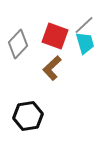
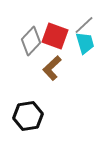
gray diamond: moved 13 px right, 3 px up
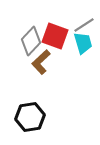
gray line: rotated 10 degrees clockwise
cyan trapezoid: moved 2 px left
brown L-shape: moved 11 px left, 6 px up
black hexagon: moved 2 px right, 1 px down
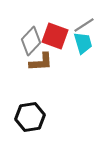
brown L-shape: rotated 140 degrees counterclockwise
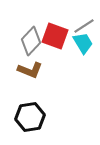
gray line: moved 1 px down
cyan trapezoid: rotated 15 degrees counterclockwise
brown L-shape: moved 11 px left, 8 px down; rotated 25 degrees clockwise
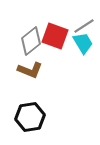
gray diamond: rotated 8 degrees clockwise
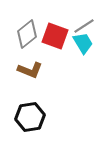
gray diamond: moved 4 px left, 7 px up
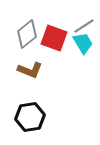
red square: moved 1 px left, 2 px down
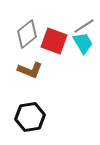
red square: moved 3 px down
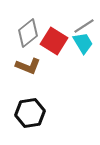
gray diamond: moved 1 px right, 1 px up
red square: rotated 12 degrees clockwise
brown L-shape: moved 2 px left, 4 px up
black hexagon: moved 4 px up
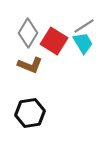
gray diamond: rotated 20 degrees counterclockwise
brown L-shape: moved 2 px right, 1 px up
